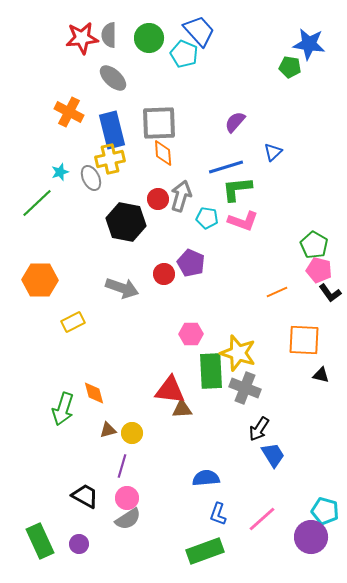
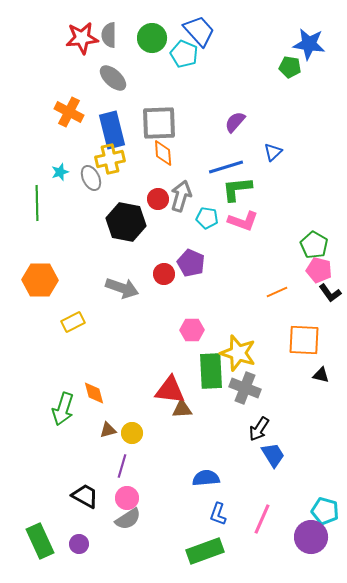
green circle at (149, 38): moved 3 px right
green line at (37, 203): rotated 48 degrees counterclockwise
pink hexagon at (191, 334): moved 1 px right, 4 px up
pink line at (262, 519): rotated 24 degrees counterclockwise
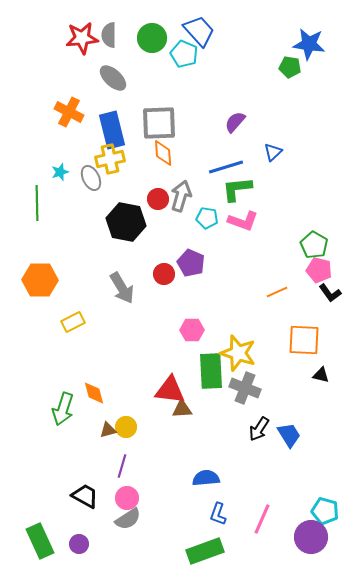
gray arrow at (122, 288): rotated 40 degrees clockwise
yellow circle at (132, 433): moved 6 px left, 6 px up
blue trapezoid at (273, 455): moved 16 px right, 20 px up
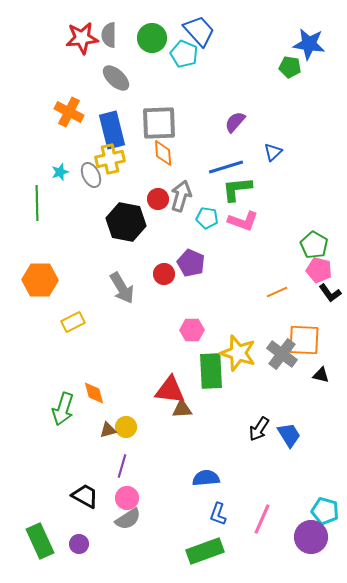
gray ellipse at (113, 78): moved 3 px right
gray ellipse at (91, 178): moved 3 px up
gray cross at (245, 388): moved 37 px right, 34 px up; rotated 16 degrees clockwise
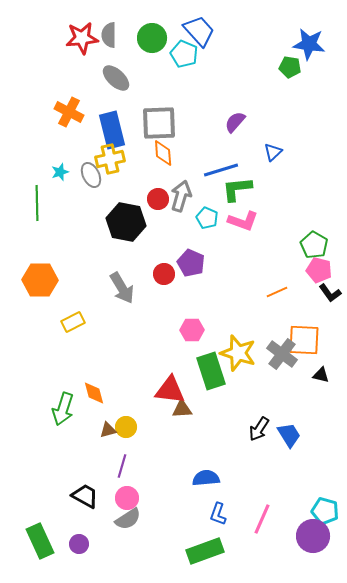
blue line at (226, 167): moved 5 px left, 3 px down
cyan pentagon at (207, 218): rotated 15 degrees clockwise
green rectangle at (211, 371): rotated 15 degrees counterclockwise
purple circle at (311, 537): moved 2 px right, 1 px up
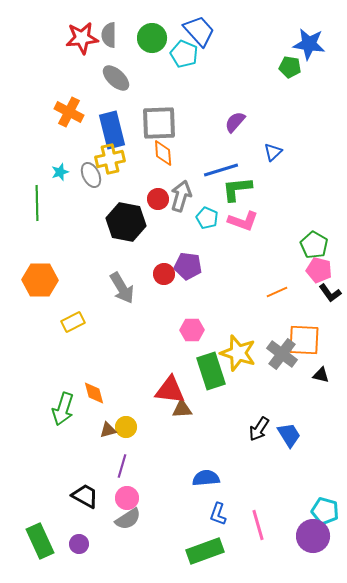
purple pentagon at (191, 263): moved 3 px left, 3 px down; rotated 16 degrees counterclockwise
pink line at (262, 519): moved 4 px left, 6 px down; rotated 40 degrees counterclockwise
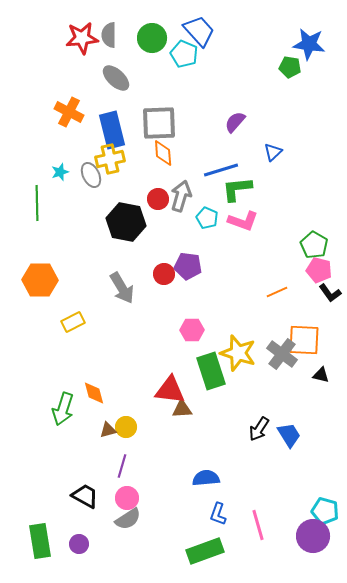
green rectangle at (40, 541): rotated 16 degrees clockwise
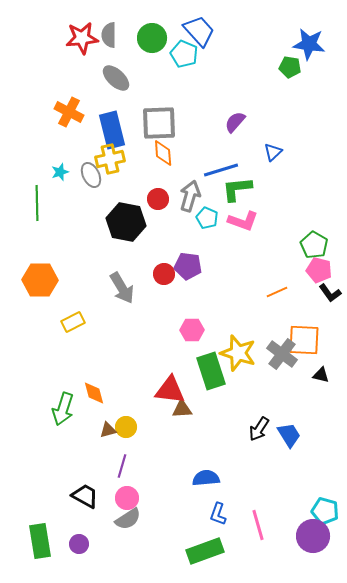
gray arrow at (181, 196): moved 9 px right
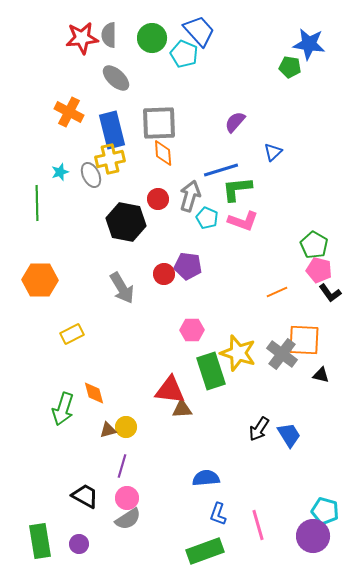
yellow rectangle at (73, 322): moved 1 px left, 12 px down
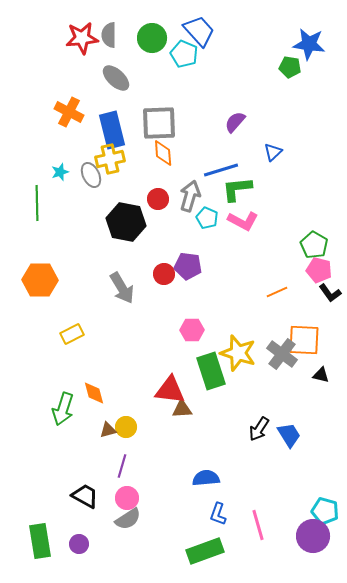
pink L-shape at (243, 221): rotated 8 degrees clockwise
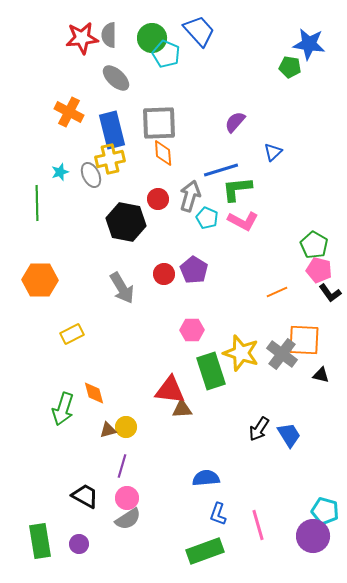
cyan pentagon at (184, 54): moved 18 px left
purple pentagon at (188, 266): moved 6 px right, 4 px down; rotated 24 degrees clockwise
yellow star at (238, 353): moved 3 px right
